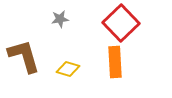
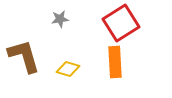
red square: rotated 12 degrees clockwise
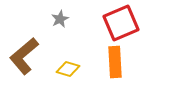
gray star: rotated 18 degrees counterclockwise
red square: rotated 9 degrees clockwise
brown L-shape: rotated 114 degrees counterclockwise
